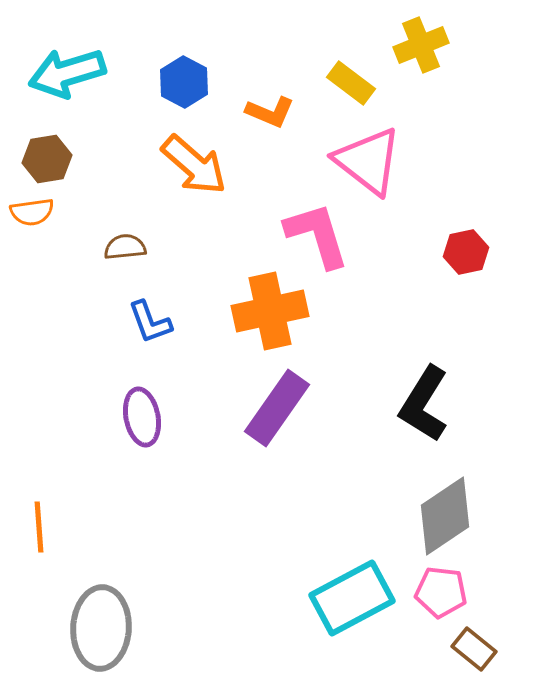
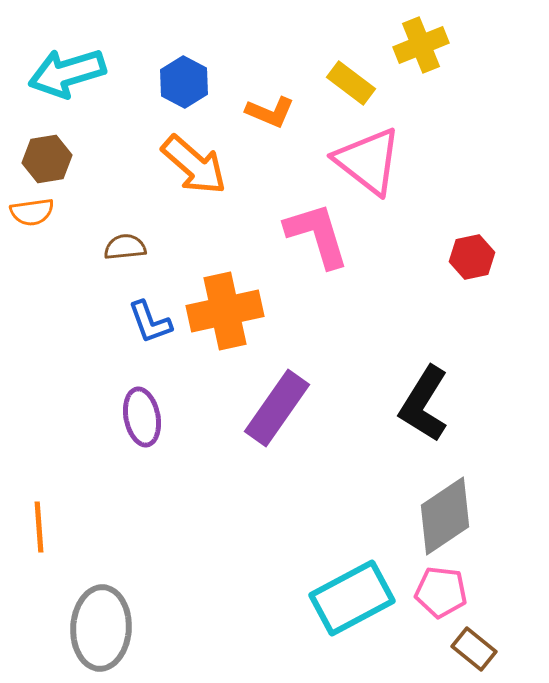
red hexagon: moved 6 px right, 5 px down
orange cross: moved 45 px left
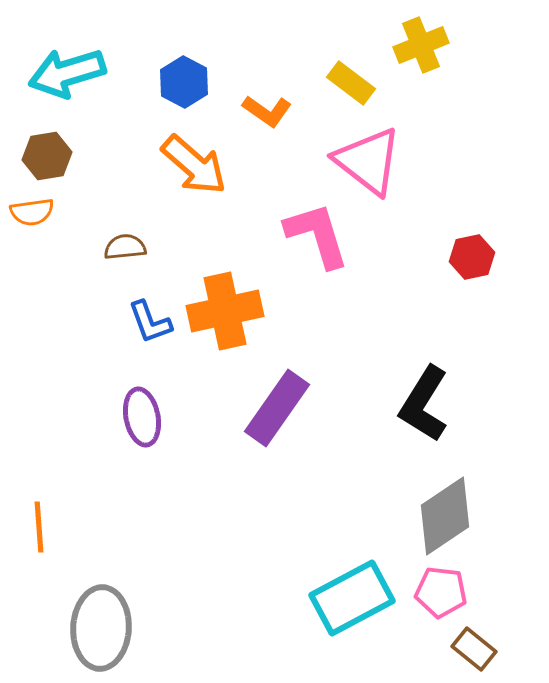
orange L-shape: moved 3 px left, 1 px up; rotated 12 degrees clockwise
brown hexagon: moved 3 px up
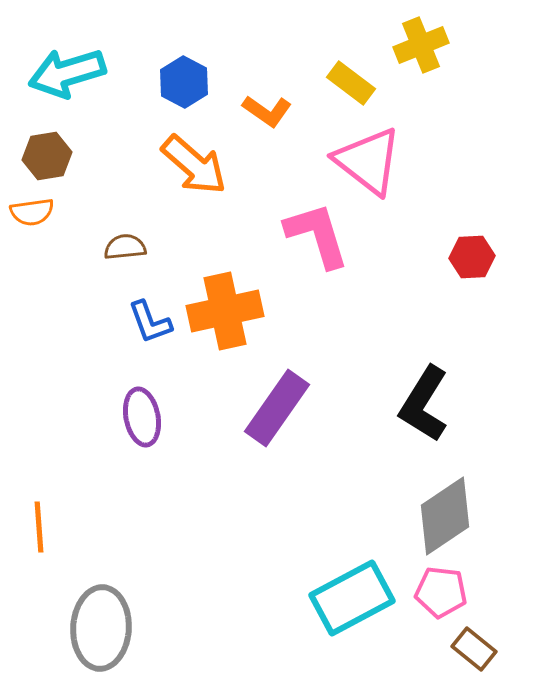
red hexagon: rotated 9 degrees clockwise
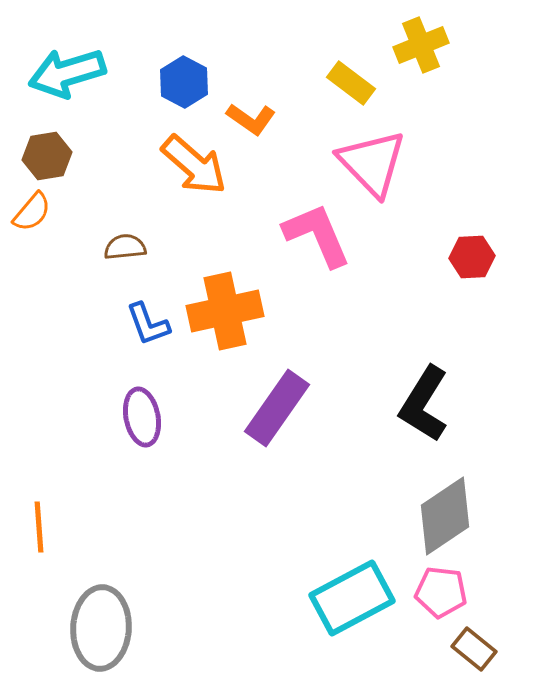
orange L-shape: moved 16 px left, 8 px down
pink triangle: moved 4 px right, 2 px down; rotated 8 degrees clockwise
orange semicircle: rotated 42 degrees counterclockwise
pink L-shape: rotated 6 degrees counterclockwise
blue L-shape: moved 2 px left, 2 px down
